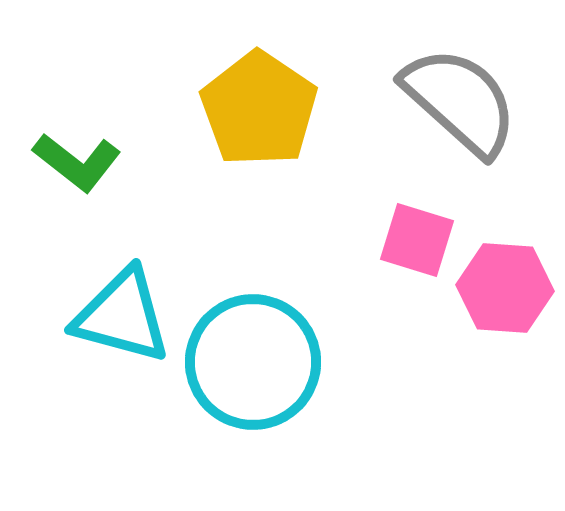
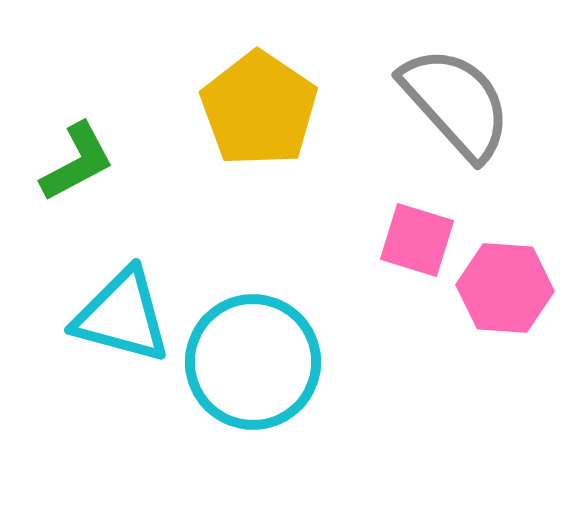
gray semicircle: moved 4 px left, 2 px down; rotated 6 degrees clockwise
green L-shape: rotated 66 degrees counterclockwise
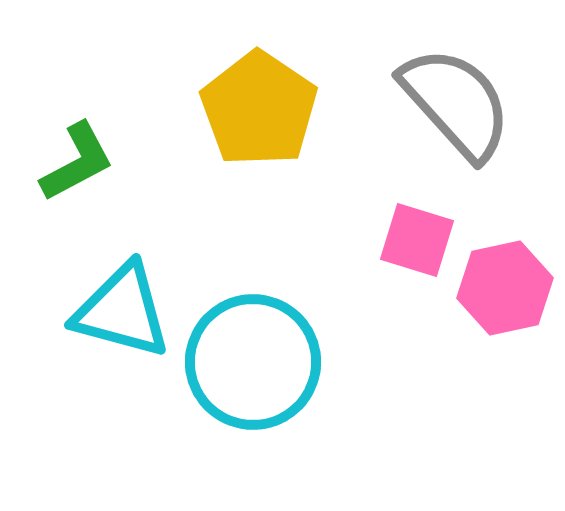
pink hexagon: rotated 16 degrees counterclockwise
cyan triangle: moved 5 px up
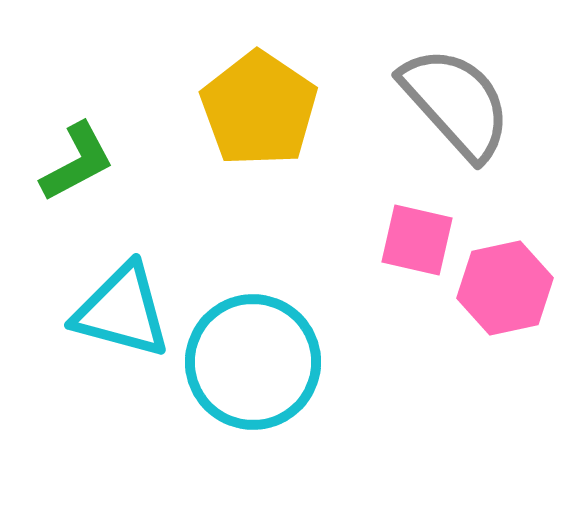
pink square: rotated 4 degrees counterclockwise
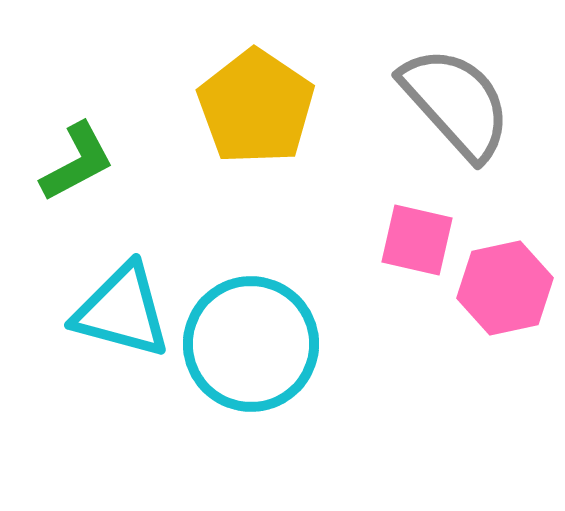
yellow pentagon: moved 3 px left, 2 px up
cyan circle: moved 2 px left, 18 px up
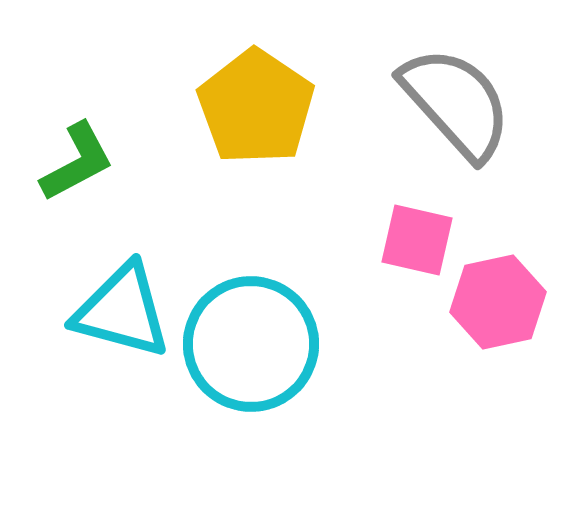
pink hexagon: moved 7 px left, 14 px down
